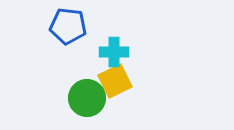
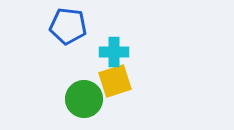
yellow square: rotated 8 degrees clockwise
green circle: moved 3 px left, 1 px down
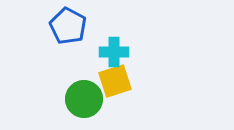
blue pentagon: rotated 21 degrees clockwise
